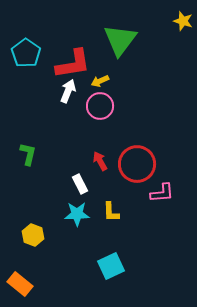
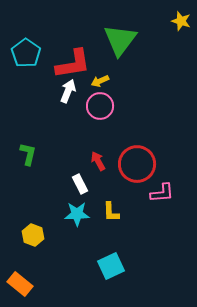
yellow star: moved 2 px left
red arrow: moved 2 px left
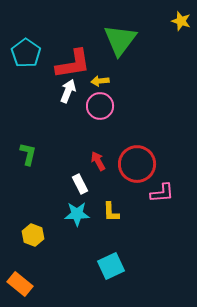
yellow arrow: rotated 18 degrees clockwise
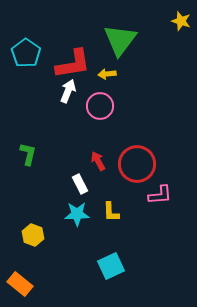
yellow arrow: moved 7 px right, 7 px up
pink L-shape: moved 2 px left, 2 px down
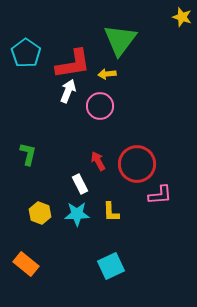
yellow star: moved 1 px right, 4 px up
yellow hexagon: moved 7 px right, 22 px up
orange rectangle: moved 6 px right, 20 px up
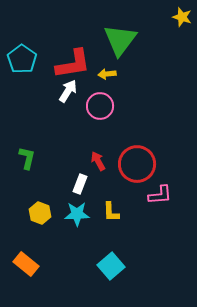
cyan pentagon: moved 4 px left, 6 px down
white arrow: rotated 10 degrees clockwise
green L-shape: moved 1 px left, 4 px down
white rectangle: rotated 48 degrees clockwise
cyan square: rotated 16 degrees counterclockwise
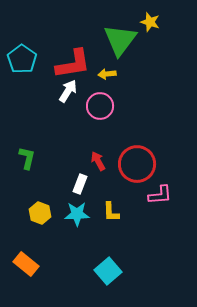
yellow star: moved 32 px left, 5 px down
cyan square: moved 3 px left, 5 px down
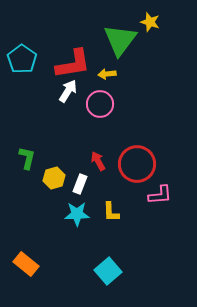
pink circle: moved 2 px up
yellow hexagon: moved 14 px right, 35 px up; rotated 25 degrees clockwise
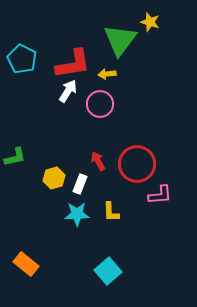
cyan pentagon: rotated 8 degrees counterclockwise
green L-shape: moved 12 px left, 1 px up; rotated 65 degrees clockwise
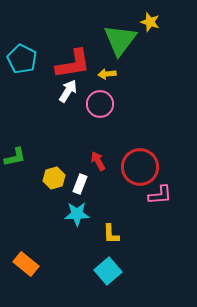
red circle: moved 3 px right, 3 px down
yellow L-shape: moved 22 px down
